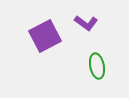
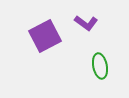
green ellipse: moved 3 px right
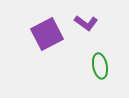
purple square: moved 2 px right, 2 px up
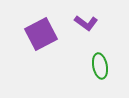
purple square: moved 6 px left
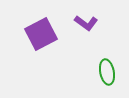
green ellipse: moved 7 px right, 6 px down
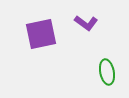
purple square: rotated 16 degrees clockwise
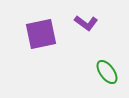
green ellipse: rotated 25 degrees counterclockwise
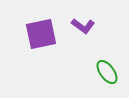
purple L-shape: moved 3 px left, 3 px down
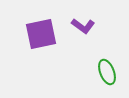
green ellipse: rotated 15 degrees clockwise
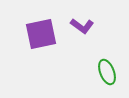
purple L-shape: moved 1 px left
